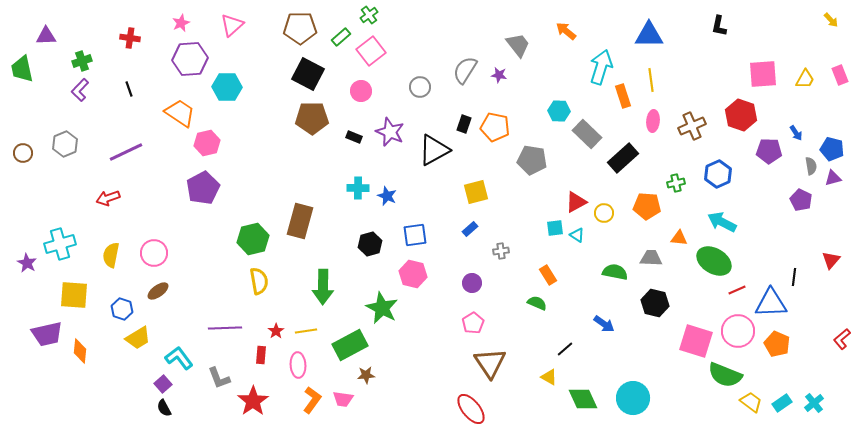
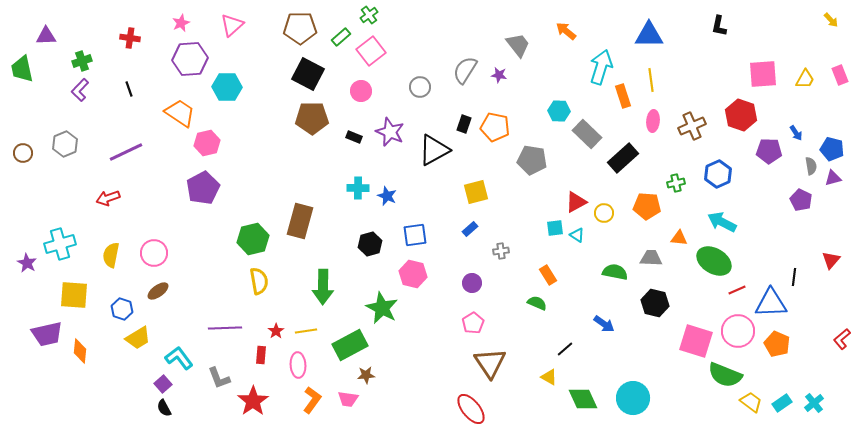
pink trapezoid at (343, 399): moved 5 px right
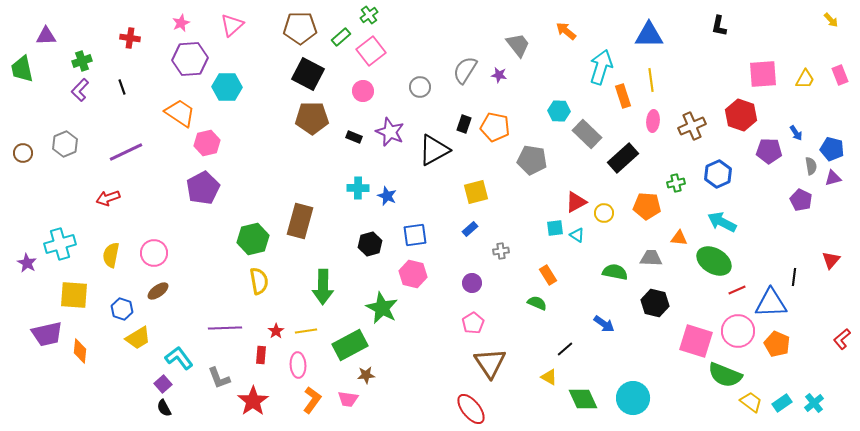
black line at (129, 89): moved 7 px left, 2 px up
pink circle at (361, 91): moved 2 px right
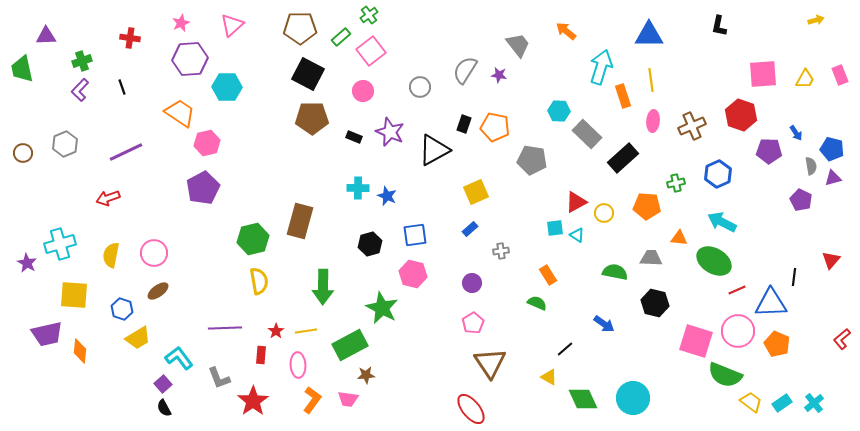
yellow arrow at (831, 20): moved 15 px left; rotated 63 degrees counterclockwise
yellow square at (476, 192): rotated 10 degrees counterclockwise
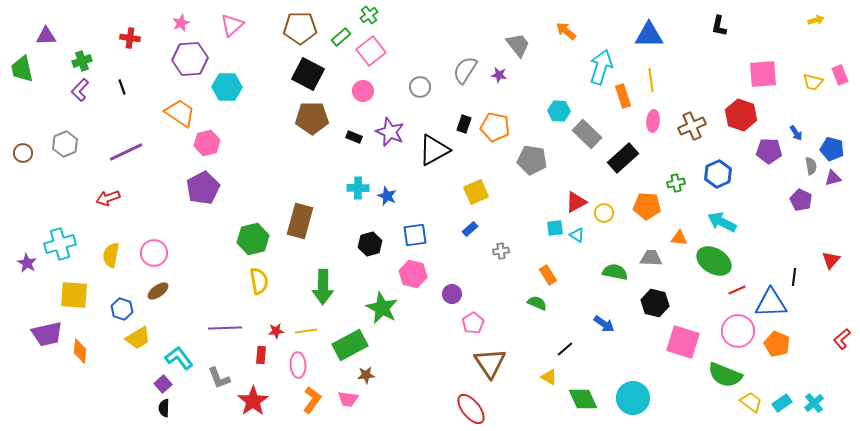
yellow trapezoid at (805, 79): moved 8 px right, 3 px down; rotated 75 degrees clockwise
purple circle at (472, 283): moved 20 px left, 11 px down
red star at (276, 331): rotated 28 degrees clockwise
pink square at (696, 341): moved 13 px left, 1 px down
black semicircle at (164, 408): rotated 30 degrees clockwise
